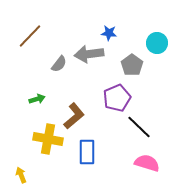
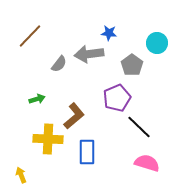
yellow cross: rotated 8 degrees counterclockwise
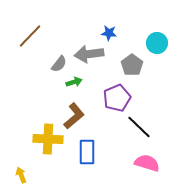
green arrow: moved 37 px right, 17 px up
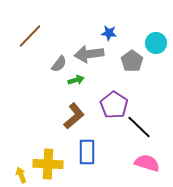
cyan circle: moved 1 px left
gray pentagon: moved 4 px up
green arrow: moved 2 px right, 2 px up
purple pentagon: moved 3 px left, 7 px down; rotated 16 degrees counterclockwise
yellow cross: moved 25 px down
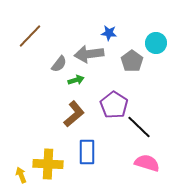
brown L-shape: moved 2 px up
